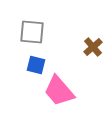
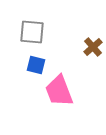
pink trapezoid: rotated 20 degrees clockwise
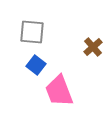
blue square: rotated 24 degrees clockwise
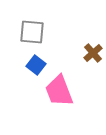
brown cross: moved 6 px down
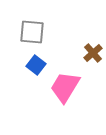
pink trapezoid: moved 6 px right, 4 px up; rotated 52 degrees clockwise
